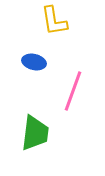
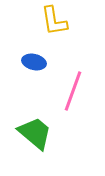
green trapezoid: rotated 57 degrees counterclockwise
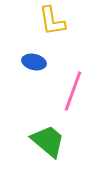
yellow L-shape: moved 2 px left
green trapezoid: moved 13 px right, 8 px down
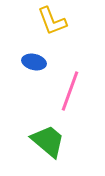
yellow L-shape: rotated 12 degrees counterclockwise
pink line: moved 3 px left
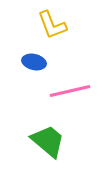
yellow L-shape: moved 4 px down
pink line: rotated 57 degrees clockwise
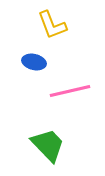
green trapezoid: moved 4 px down; rotated 6 degrees clockwise
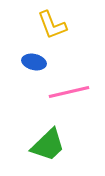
pink line: moved 1 px left, 1 px down
green trapezoid: rotated 90 degrees clockwise
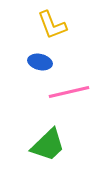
blue ellipse: moved 6 px right
